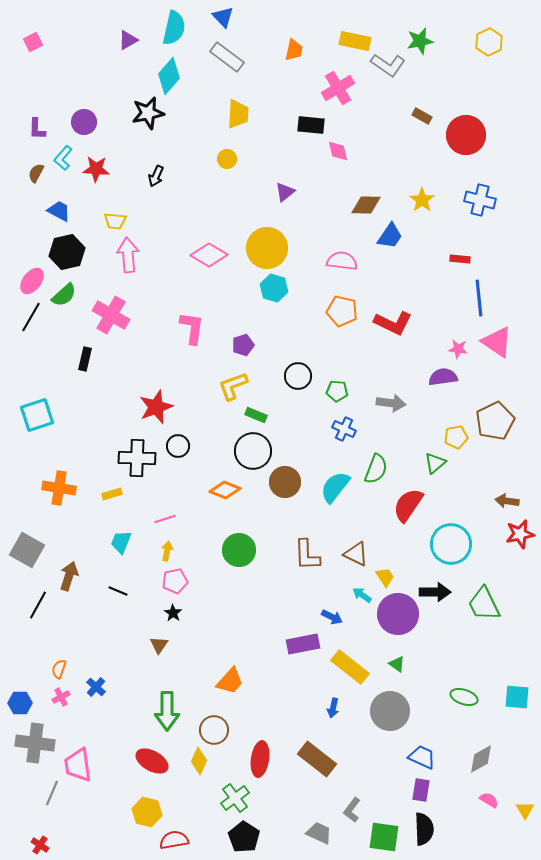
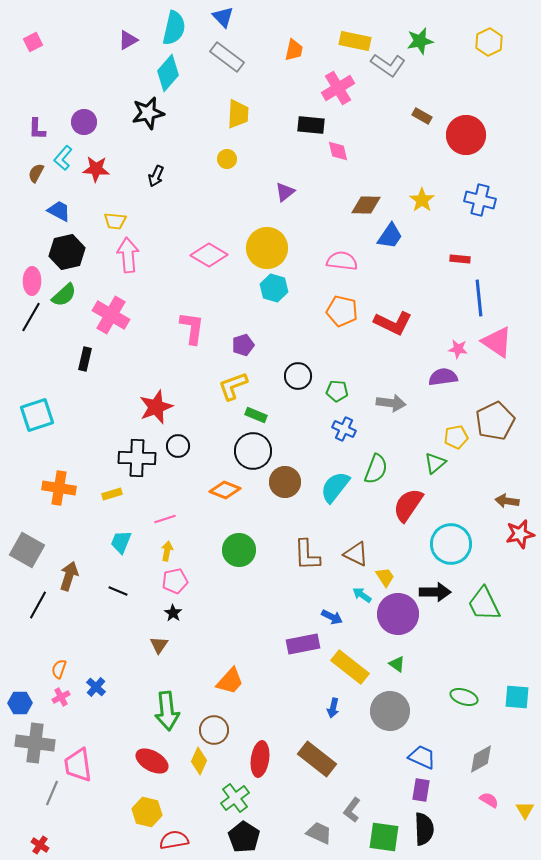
cyan diamond at (169, 76): moved 1 px left, 3 px up
pink ellipse at (32, 281): rotated 36 degrees counterclockwise
green arrow at (167, 711): rotated 6 degrees counterclockwise
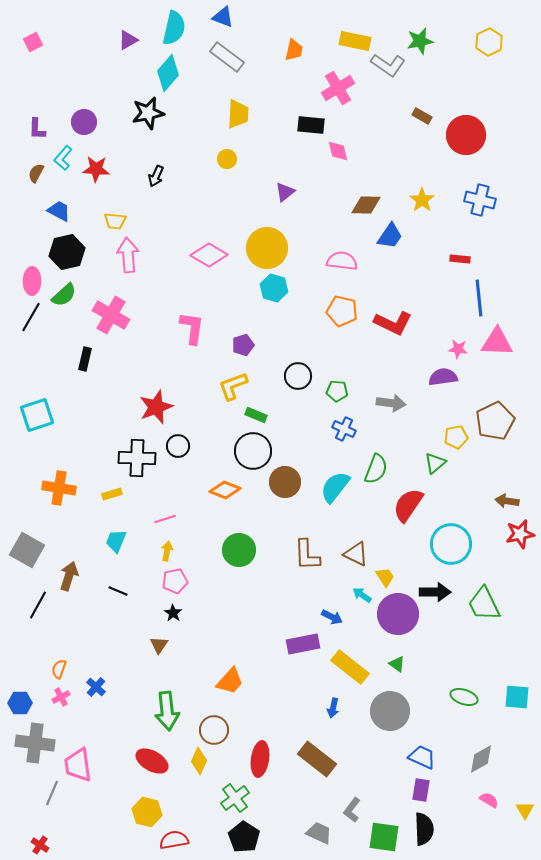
blue triangle at (223, 17): rotated 25 degrees counterclockwise
pink triangle at (497, 342): rotated 32 degrees counterclockwise
cyan trapezoid at (121, 542): moved 5 px left, 1 px up
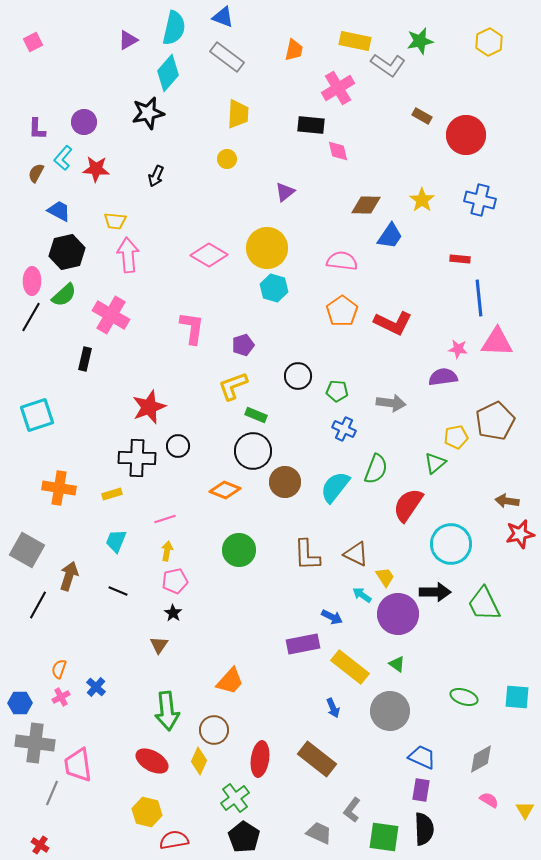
orange pentagon at (342, 311): rotated 24 degrees clockwise
red star at (156, 407): moved 7 px left
blue arrow at (333, 708): rotated 36 degrees counterclockwise
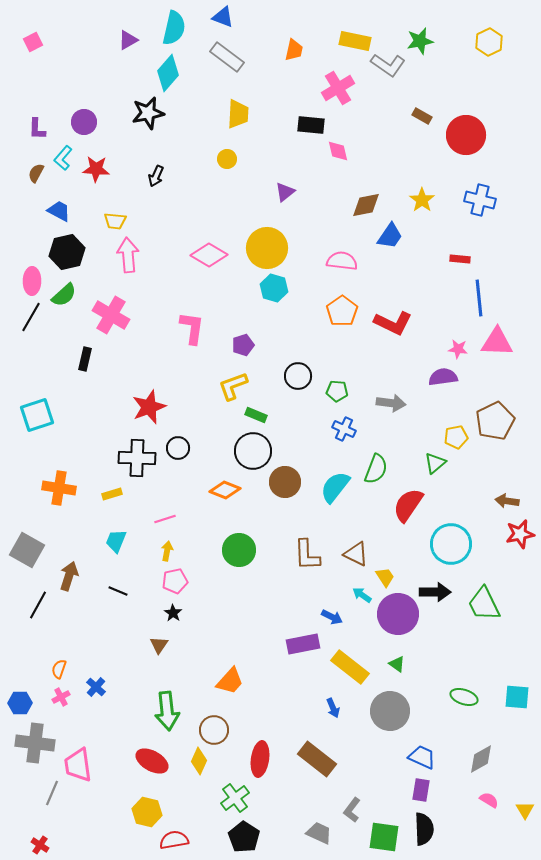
brown diamond at (366, 205): rotated 12 degrees counterclockwise
black circle at (178, 446): moved 2 px down
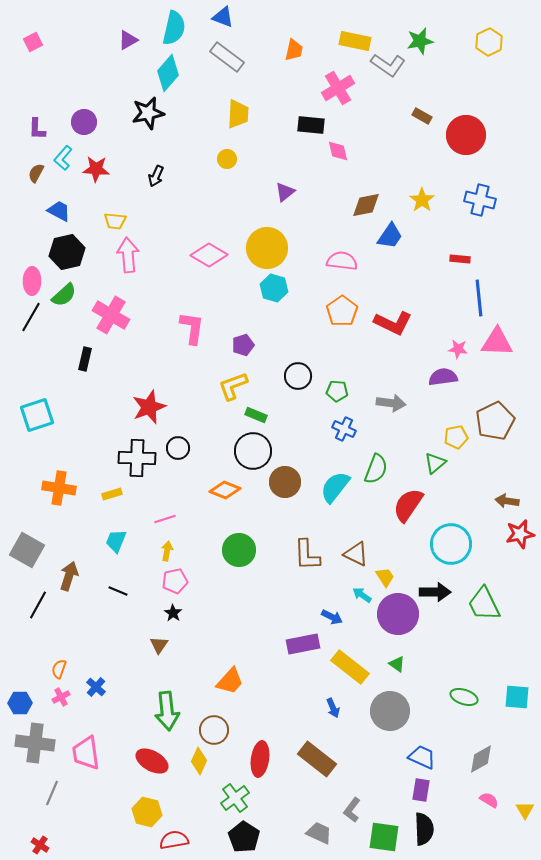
pink trapezoid at (78, 765): moved 8 px right, 12 px up
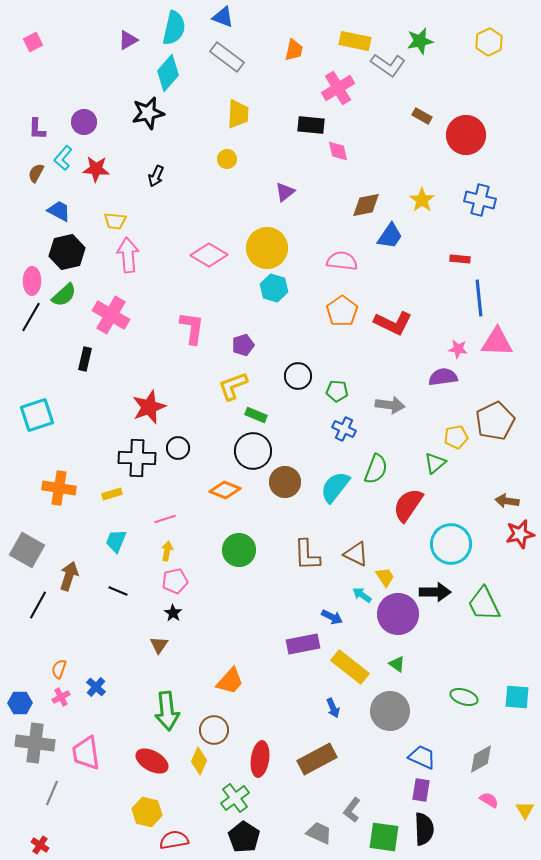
gray arrow at (391, 403): moved 1 px left, 2 px down
brown rectangle at (317, 759): rotated 66 degrees counterclockwise
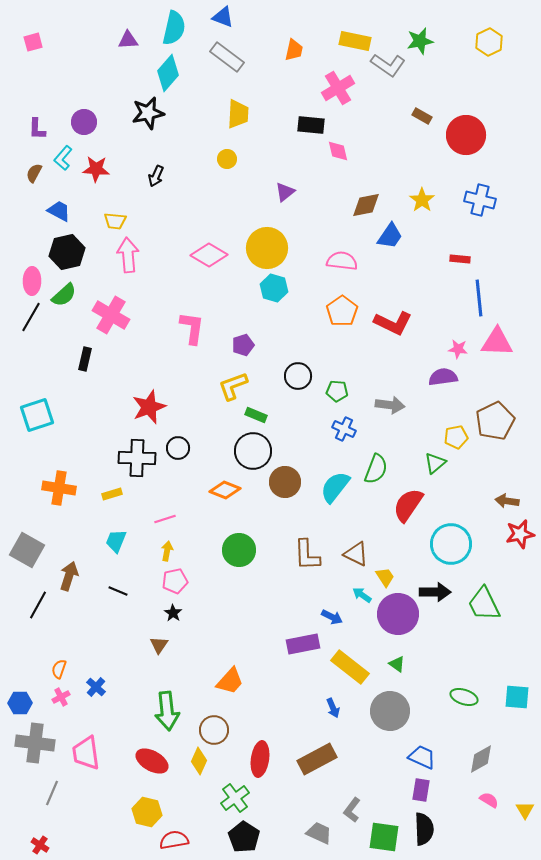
purple triangle at (128, 40): rotated 25 degrees clockwise
pink square at (33, 42): rotated 12 degrees clockwise
brown semicircle at (36, 173): moved 2 px left
